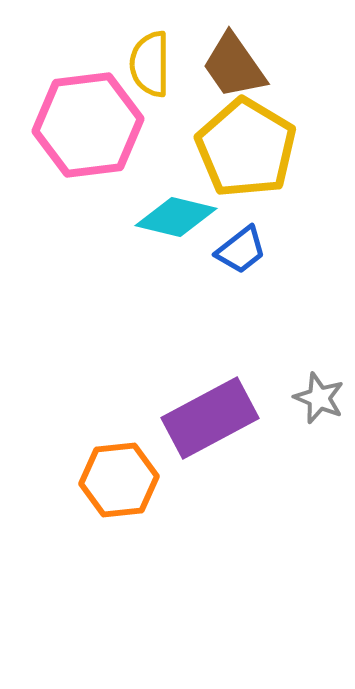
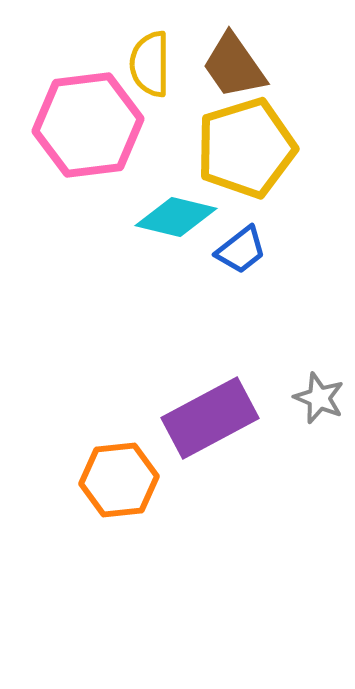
yellow pentagon: rotated 24 degrees clockwise
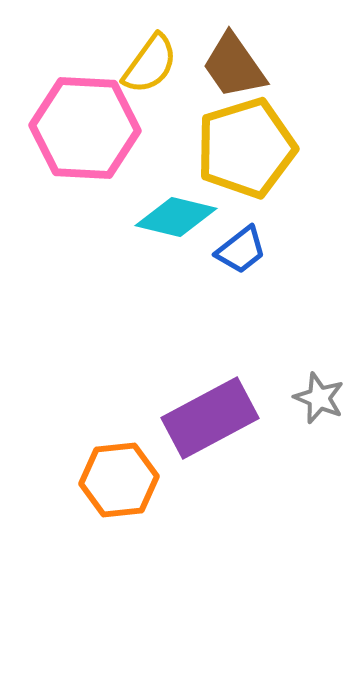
yellow semicircle: rotated 144 degrees counterclockwise
pink hexagon: moved 3 px left, 3 px down; rotated 10 degrees clockwise
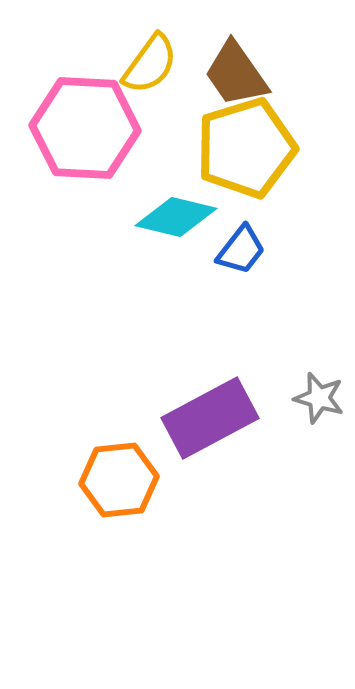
brown trapezoid: moved 2 px right, 8 px down
blue trapezoid: rotated 14 degrees counterclockwise
gray star: rotated 6 degrees counterclockwise
